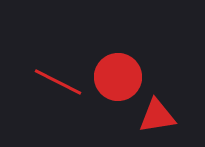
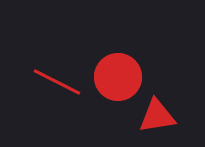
red line: moved 1 px left
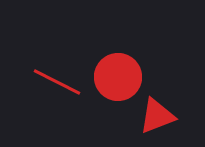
red triangle: rotated 12 degrees counterclockwise
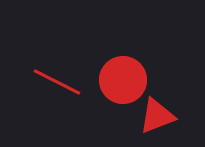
red circle: moved 5 px right, 3 px down
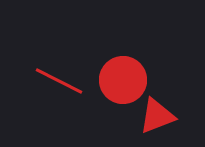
red line: moved 2 px right, 1 px up
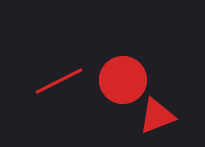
red line: rotated 54 degrees counterclockwise
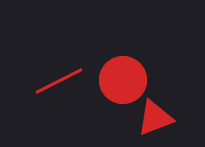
red triangle: moved 2 px left, 2 px down
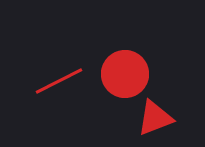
red circle: moved 2 px right, 6 px up
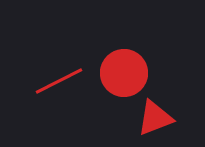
red circle: moved 1 px left, 1 px up
